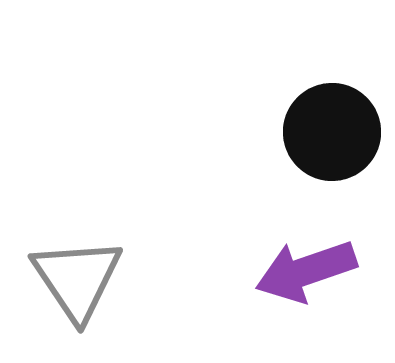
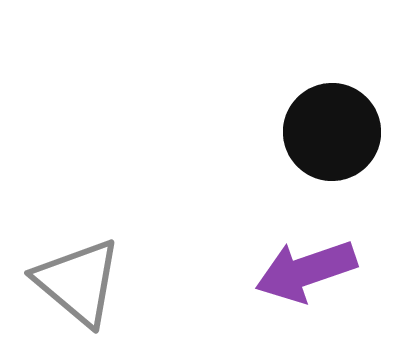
gray triangle: moved 1 px right, 3 px down; rotated 16 degrees counterclockwise
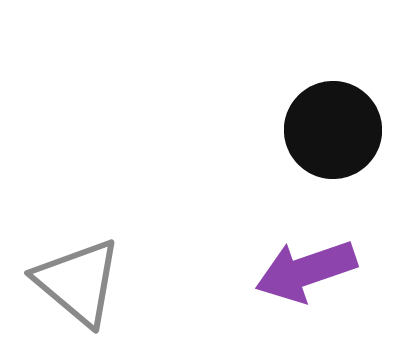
black circle: moved 1 px right, 2 px up
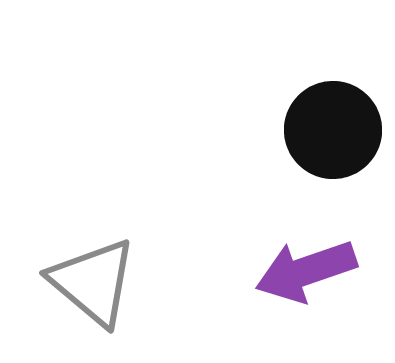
gray triangle: moved 15 px right
